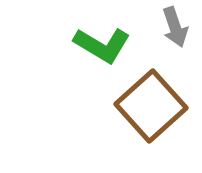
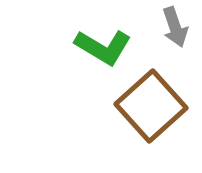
green L-shape: moved 1 px right, 2 px down
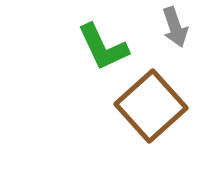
green L-shape: rotated 34 degrees clockwise
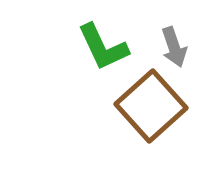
gray arrow: moved 1 px left, 20 px down
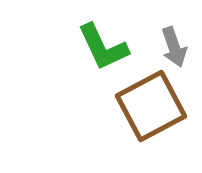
brown square: rotated 14 degrees clockwise
